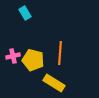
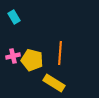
cyan rectangle: moved 11 px left, 4 px down
yellow pentagon: moved 1 px left
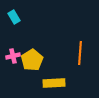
orange line: moved 20 px right
yellow pentagon: rotated 25 degrees clockwise
yellow rectangle: rotated 35 degrees counterclockwise
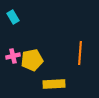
cyan rectangle: moved 1 px left
yellow pentagon: rotated 20 degrees clockwise
yellow rectangle: moved 1 px down
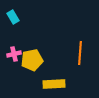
pink cross: moved 1 px right, 2 px up
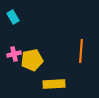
orange line: moved 1 px right, 2 px up
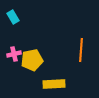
orange line: moved 1 px up
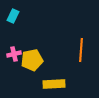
cyan rectangle: moved 1 px up; rotated 56 degrees clockwise
